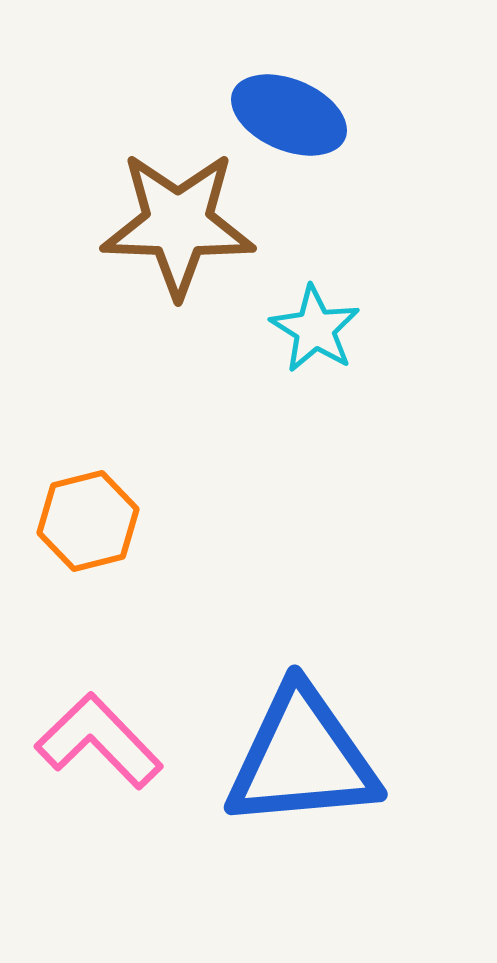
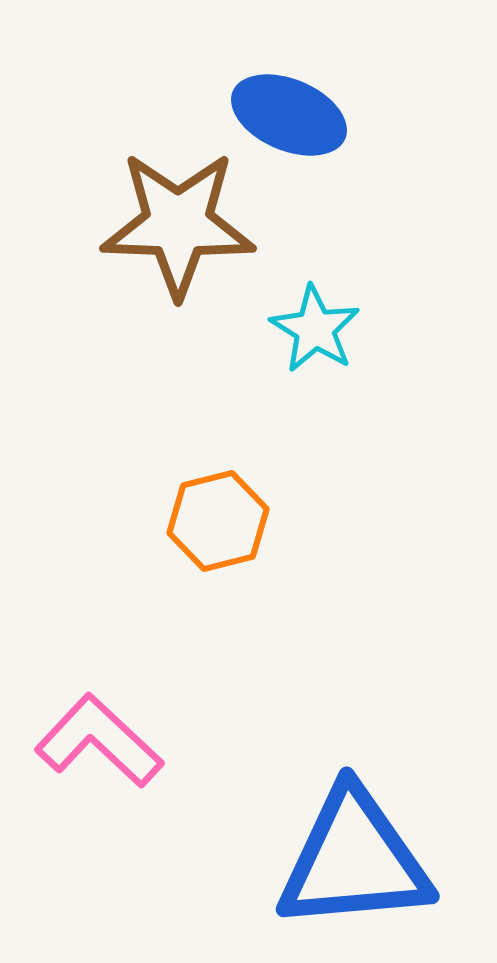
orange hexagon: moved 130 px right
pink L-shape: rotated 3 degrees counterclockwise
blue triangle: moved 52 px right, 102 px down
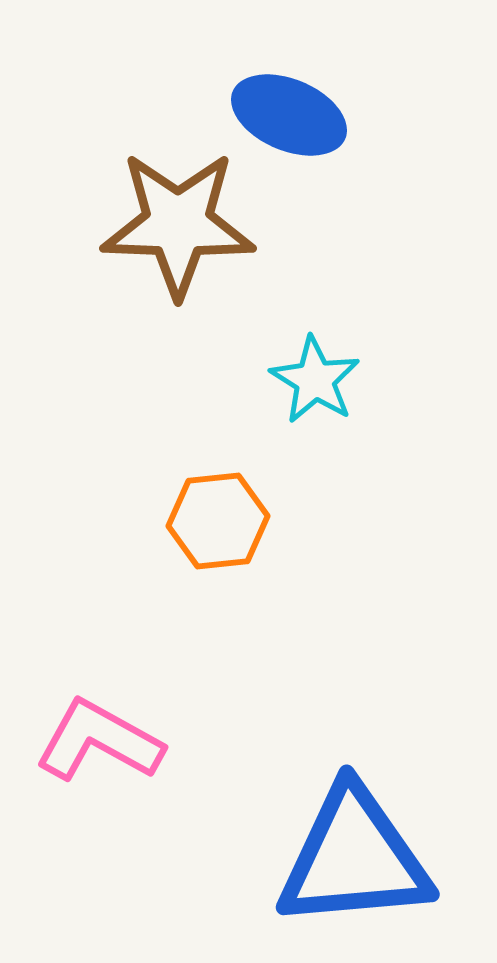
cyan star: moved 51 px down
orange hexagon: rotated 8 degrees clockwise
pink L-shape: rotated 14 degrees counterclockwise
blue triangle: moved 2 px up
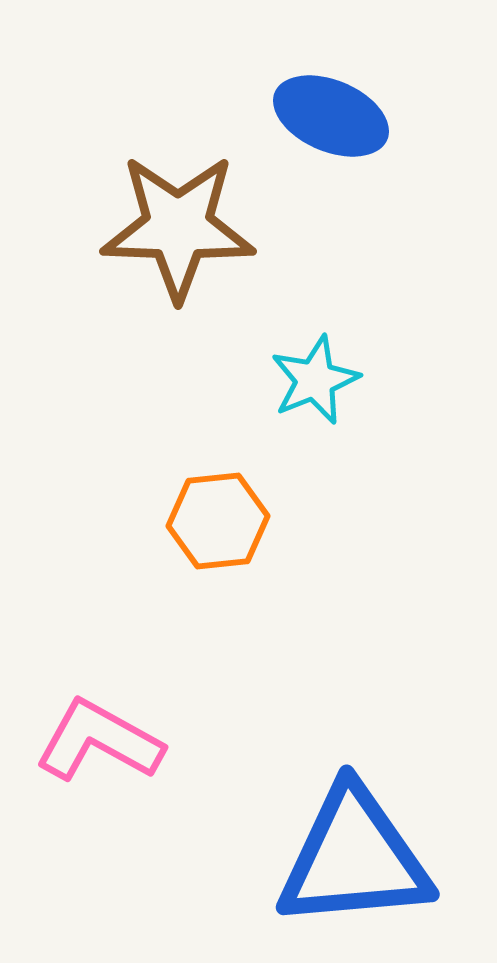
blue ellipse: moved 42 px right, 1 px down
brown star: moved 3 px down
cyan star: rotated 18 degrees clockwise
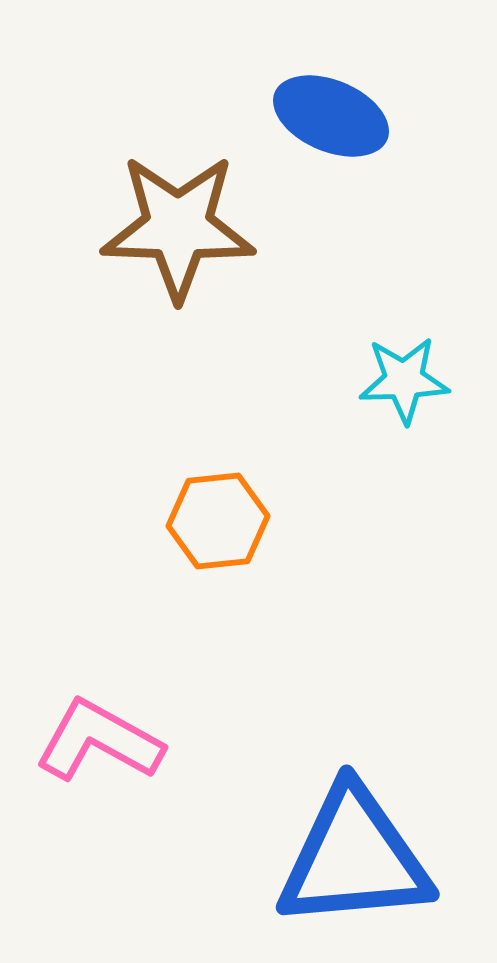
cyan star: moved 89 px right; rotated 20 degrees clockwise
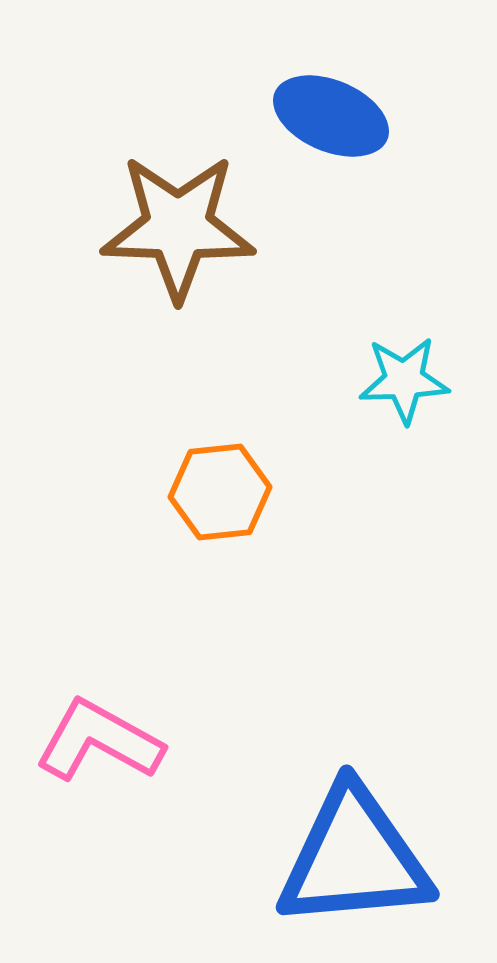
orange hexagon: moved 2 px right, 29 px up
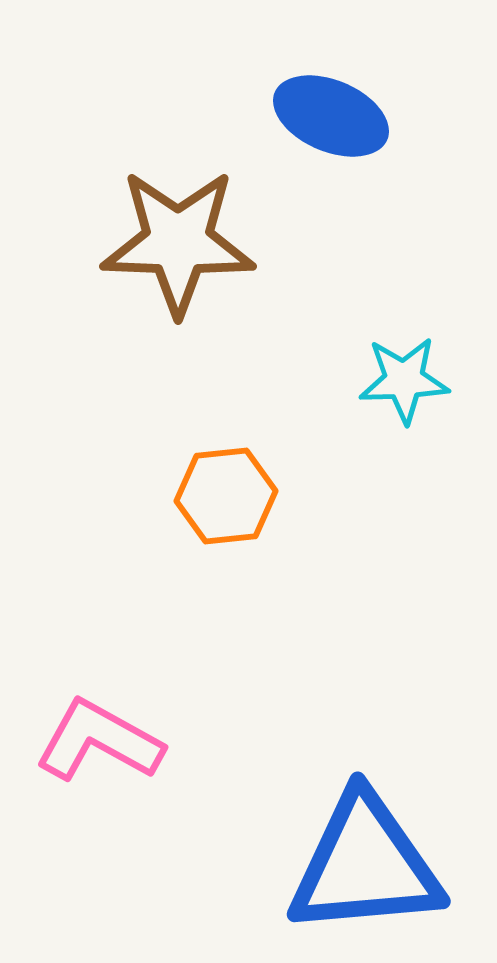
brown star: moved 15 px down
orange hexagon: moved 6 px right, 4 px down
blue triangle: moved 11 px right, 7 px down
